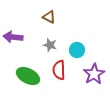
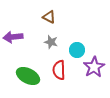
purple arrow: rotated 12 degrees counterclockwise
gray star: moved 1 px right, 3 px up
purple star: moved 7 px up
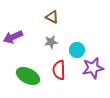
brown triangle: moved 3 px right
purple arrow: rotated 18 degrees counterclockwise
gray star: rotated 24 degrees counterclockwise
purple star: moved 1 px left, 1 px down; rotated 20 degrees clockwise
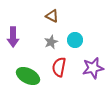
brown triangle: moved 1 px up
purple arrow: rotated 66 degrees counterclockwise
gray star: rotated 16 degrees counterclockwise
cyan circle: moved 2 px left, 10 px up
red semicircle: moved 3 px up; rotated 12 degrees clockwise
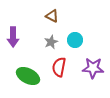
purple star: rotated 15 degrees clockwise
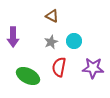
cyan circle: moved 1 px left, 1 px down
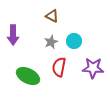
purple arrow: moved 2 px up
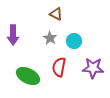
brown triangle: moved 4 px right, 2 px up
gray star: moved 1 px left, 4 px up; rotated 16 degrees counterclockwise
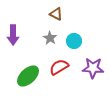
red semicircle: rotated 48 degrees clockwise
green ellipse: rotated 70 degrees counterclockwise
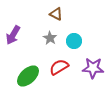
purple arrow: rotated 30 degrees clockwise
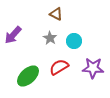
purple arrow: rotated 12 degrees clockwise
